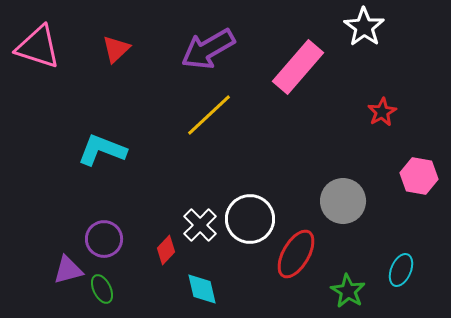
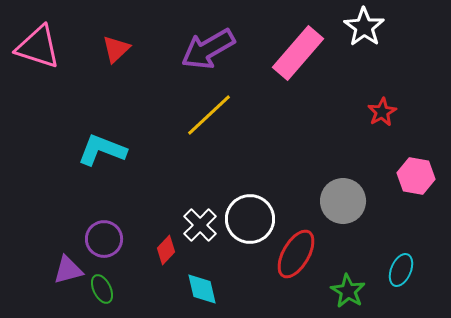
pink rectangle: moved 14 px up
pink hexagon: moved 3 px left
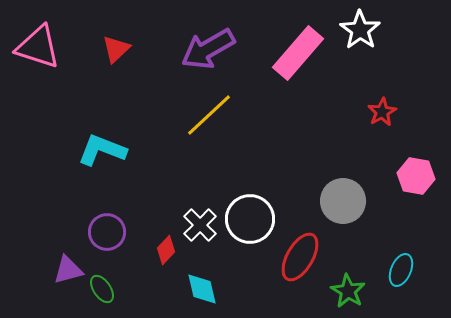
white star: moved 4 px left, 3 px down
purple circle: moved 3 px right, 7 px up
red ellipse: moved 4 px right, 3 px down
green ellipse: rotated 8 degrees counterclockwise
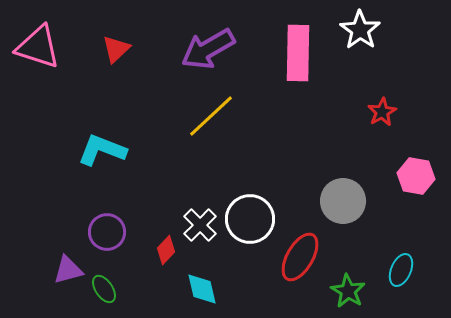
pink rectangle: rotated 40 degrees counterclockwise
yellow line: moved 2 px right, 1 px down
green ellipse: moved 2 px right
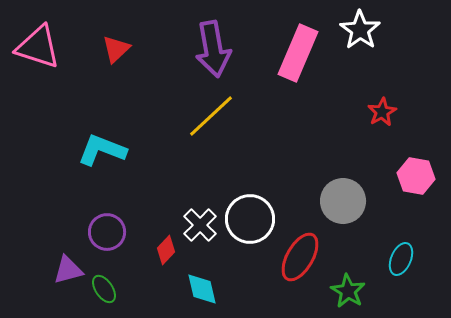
purple arrow: moved 5 px right; rotated 70 degrees counterclockwise
pink rectangle: rotated 22 degrees clockwise
cyan ellipse: moved 11 px up
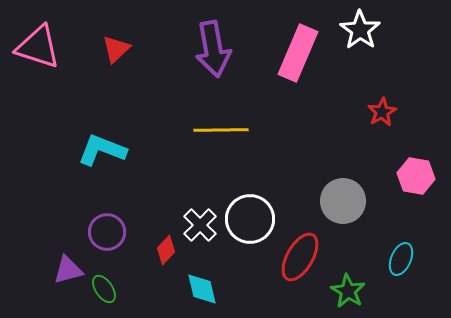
yellow line: moved 10 px right, 14 px down; rotated 42 degrees clockwise
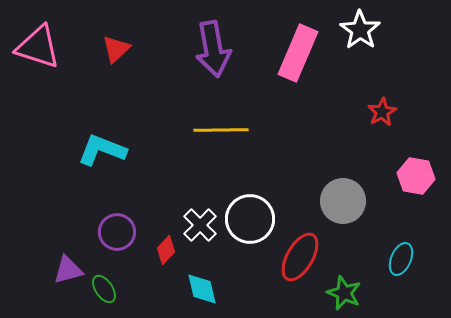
purple circle: moved 10 px right
green star: moved 4 px left, 2 px down; rotated 8 degrees counterclockwise
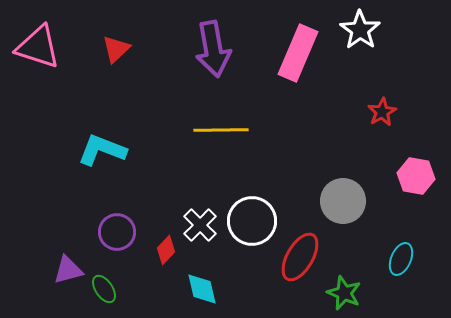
white circle: moved 2 px right, 2 px down
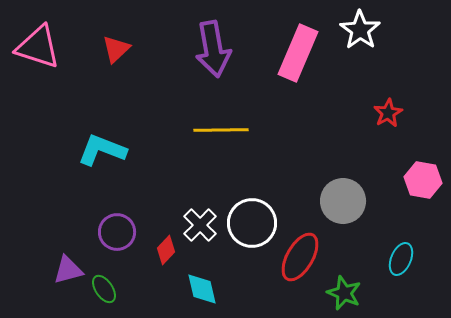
red star: moved 6 px right, 1 px down
pink hexagon: moved 7 px right, 4 px down
white circle: moved 2 px down
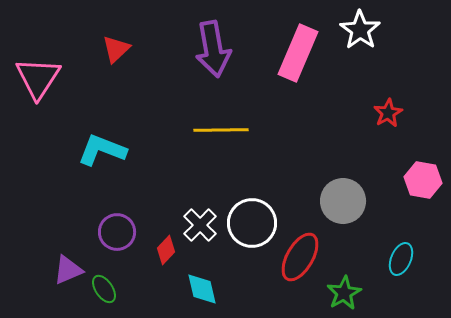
pink triangle: moved 31 px down; rotated 45 degrees clockwise
purple triangle: rotated 8 degrees counterclockwise
green star: rotated 20 degrees clockwise
